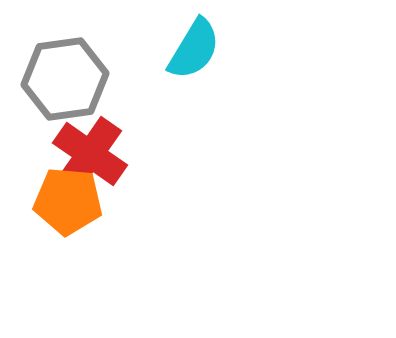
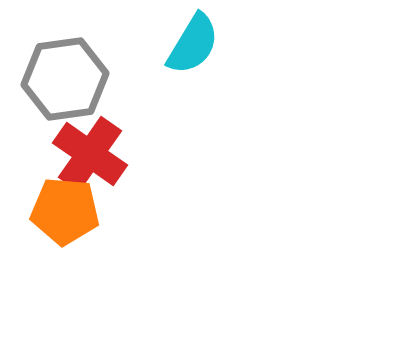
cyan semicircle: moved 1 px left, 5 px up
orange pentagon: moved 3 px left, 10 px down
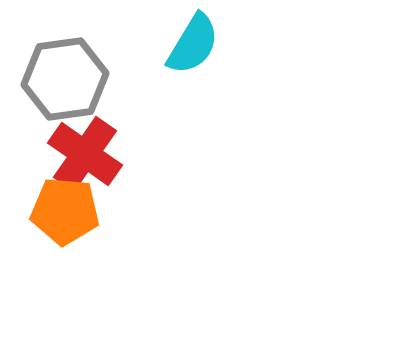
red cross: moved 5 px left
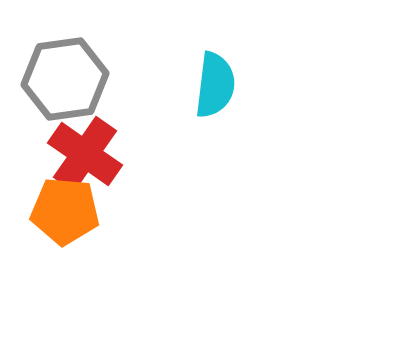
cyan semicircle: moved 22 px right, 41 px down; rotated 24 degrees counterclockwise
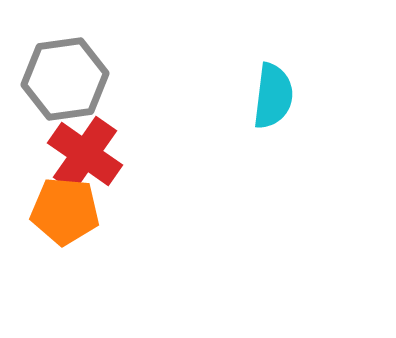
cyan semicircle: moved 58 px right, 11 px down
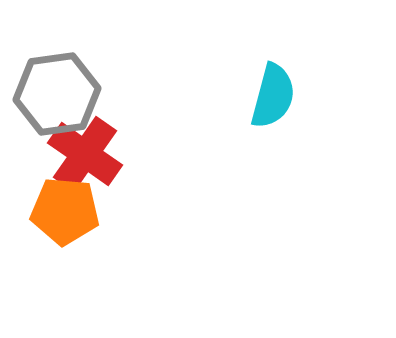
gray hexagon: moved 8 px left, 15 px down
cyan semicircle: rotated 8 degrees clockwise
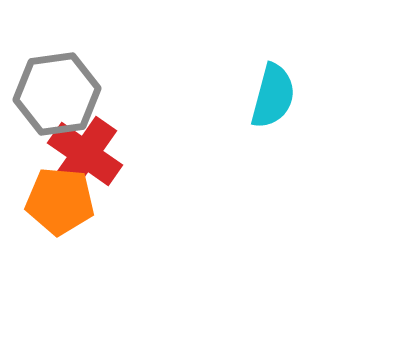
orange pentagon: moved 5 px left, 10 px up
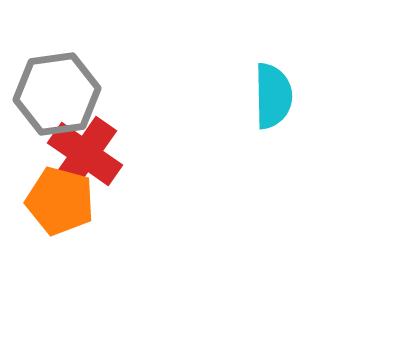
cyan semicircle: rotated 16 degrees counterclockwise
orange pentagon: rotated 10 degrees clockwise
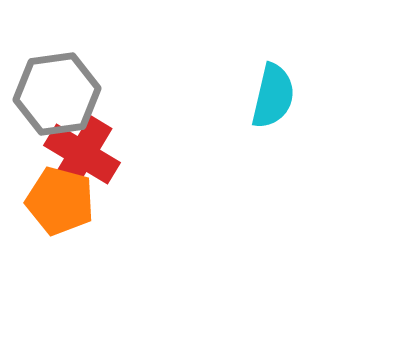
cyan semicircle: rotated 14 degrees clockwise
red cross: moved 3 px left; rotated 4 degrees counterclockwise
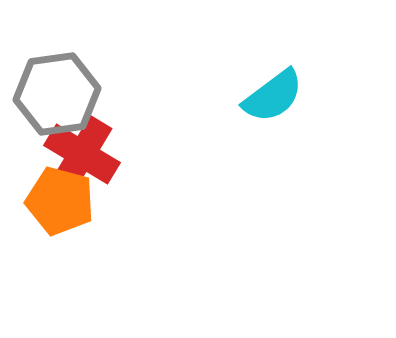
cyan semicircle: rotated 40 degrees clockwise
